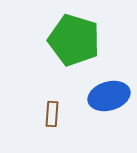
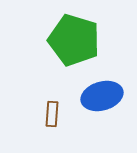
blue ellipse: moved 7 px left
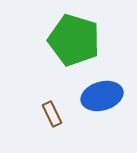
brown rectangle: rotated 30 degrees counterclockwise
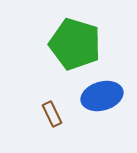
green pentagon: moved 1 px right, 4 px down
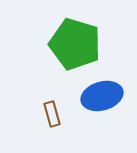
brown rectangle: rotated 10 degrees clockwise
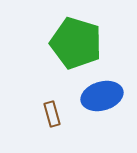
green pentagon: moved 1 px right, 1 px up
